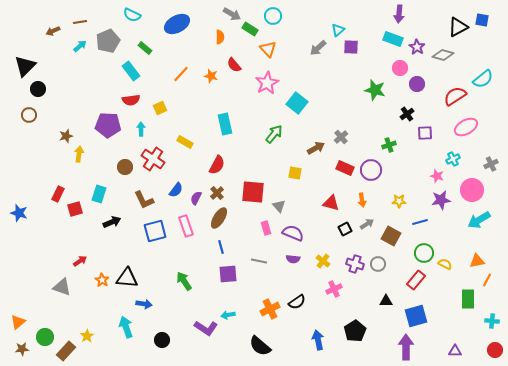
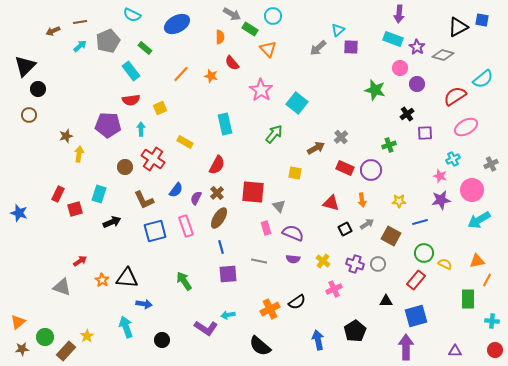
red semicircle at (234, 65): moved 2 px left, 2 px up
pink star at (267, 83): moved 6 px left, 7 px down; rotated 10 degrees counterclockwise
pink star at (437, 176): moved 3 px right
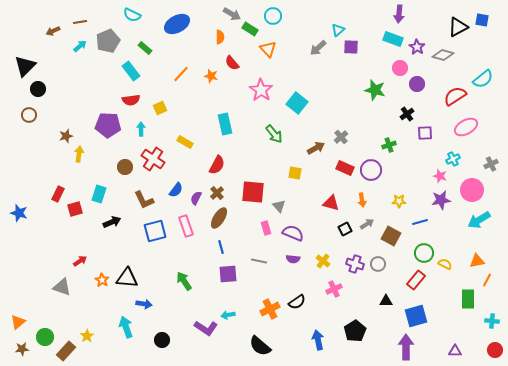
green arrow at (274, 134): rotated 102 degrees clockwise
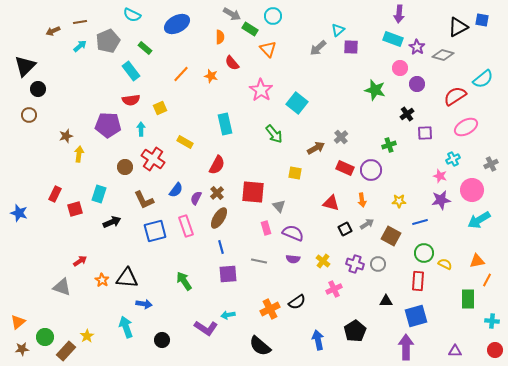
red rectangle at (58, 194): moved 3 px left
red rectangle at (416, 280): moved 2 px right, 1 px down; rotated 36 degrees counterclockwise
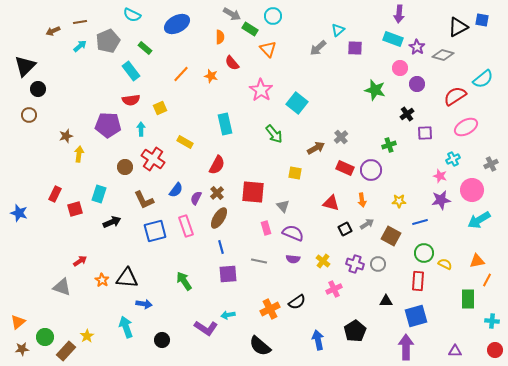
purple square at (351, 47): moved 4 px right, 1 px down
gray triangle at (279, 206): moved 4 px right
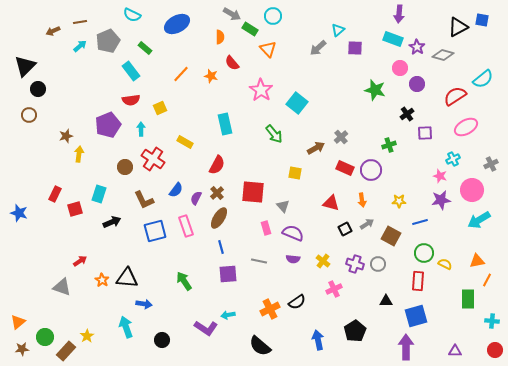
purple pentagon at (108, 125): rotated 25 degrees counterclockwise
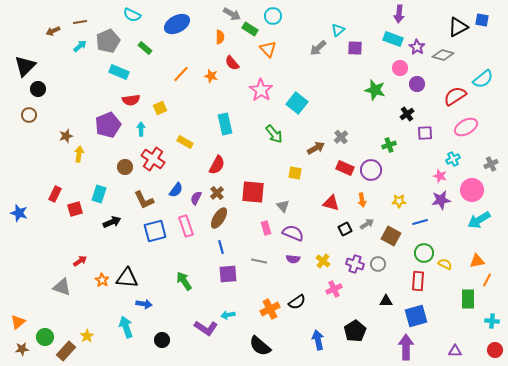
cyan rectangle at (131, 71): moved 12 px left, 1 px down; rotated 30 degrees counterclockwise
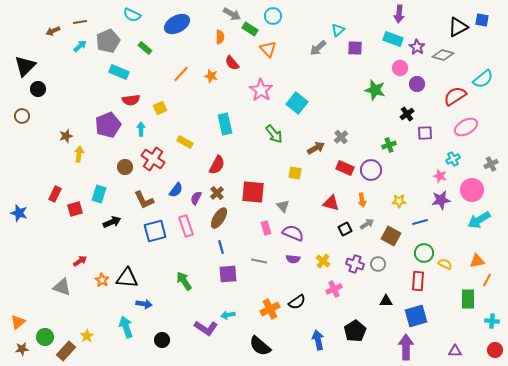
brown circle at (29, 115): moved 7 px left, 1 px down
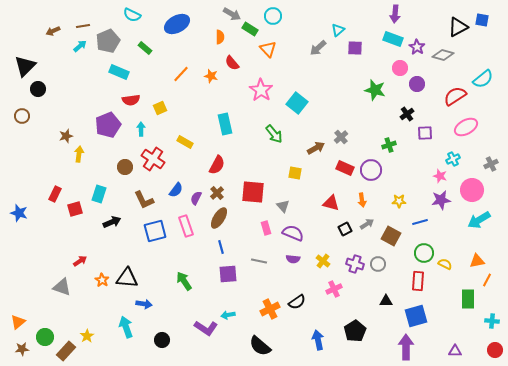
purple arrow at (399, 14): moved 4 px left
brown line at (80, 22): moved 3 px right, 4 px down
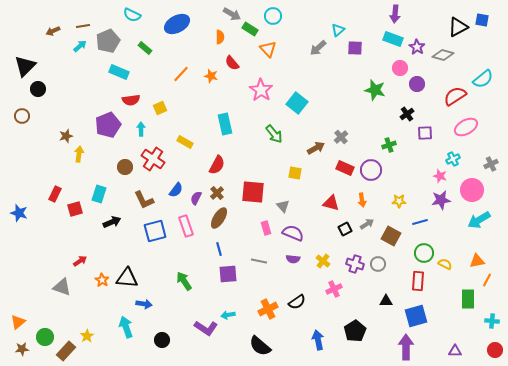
blue line at (221, 247): moved 2 px left, 2 px down
orange cross at (270, 309): moved 2 px left
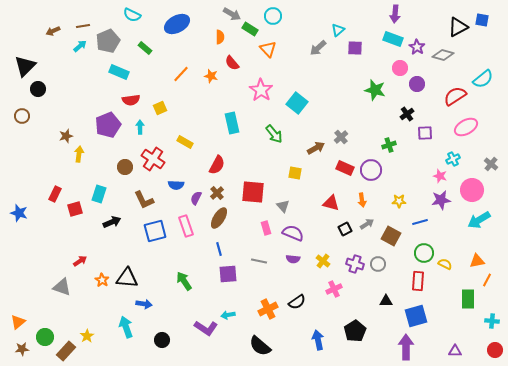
cyan rectangle at (225, 124): moved 7 px right, 1 px up
cyan arrow at (141, 129): moved 1 px left, 2 px up
gray cross at (491, 164): rotated 24 degrees counterclockwise
blue semicircle at (176, 190): moved 5 px up; rotated 56 degrees clockwise
